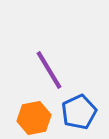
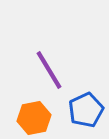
blue pentagon: moved 7 px right, 2 px up
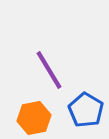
blue pentagon: rotated 16 degrees counterclockwise
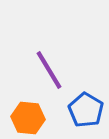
orange hexagon: moved 6 px left; rotated 16 degrees clockwise
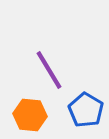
orange hexagon: moved 2 px right, 3 px up
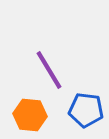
blue pentagon: rotated 24 degrees counterclockwise
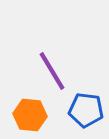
purple line: moved 3 px right, 1 px down
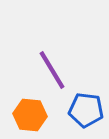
purple line: moved 1 px up
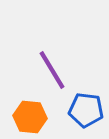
orange hexagon: moved 2 px down
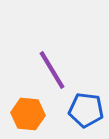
orange hexagon: moved 2 px left, 3 px up
